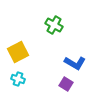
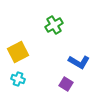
green cross: rotated 30 degrees clockwise
blue L-shape: moved 4 px right, 1 px up
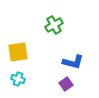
yellow square: rotated 20 degrees clockwise
blue L-shape: moved 6 px left; rotated 15 degrees counterclockwise
purple square: rotated 24 degrees clockwise
